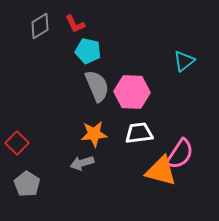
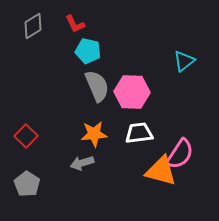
gray diamond: moved 7 px left
red square: moved 9 px right, 7 px up
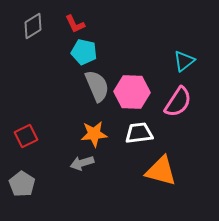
cyan pentagon: moved 4 px left, 1 px down
red square: rotated 20 degrees clockwise
pink semicircle: moved 2 px left, 52 px up
gray pentagon: moved 5 px left
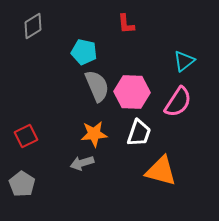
red L-shape: moved 51 px right; rotated 20 degrees clockwise
white trapezoid: rotated 116 degrees clockwise
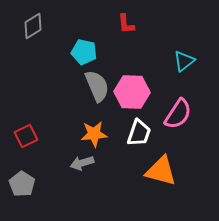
pink semicircle: moved 12 px down
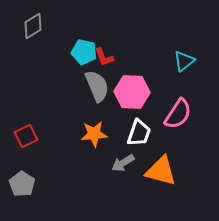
red L-shape: moved 22 px left, 33 px down; rotated 15 degrees counterclockwise
gray arrow: moved 41 px right; rotated 15 degrees counterclockwise
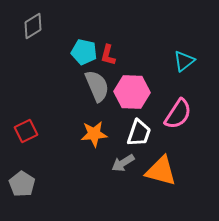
red L-shape: moved 4 px right, 2 px up; rotated 35 degrees clockwise
red square: moved 5 px up
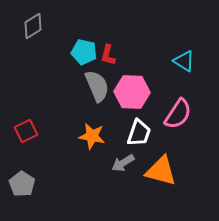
cyan triangle: rotated 50 degrees counterclockwise
orange star: moved 2 px left, 2 px down; rotated 16 degrees clockwise
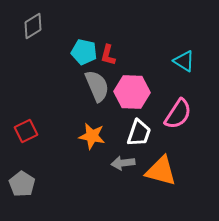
gray arrow: rotated 25 degrees clockwise
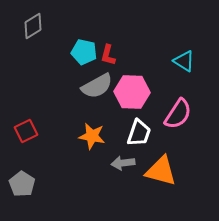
gray semicircle: rotated 84 degrees clockwise
